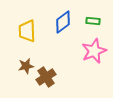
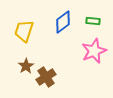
yellow trapezoid: moved 3 px left; rotated 20 degrees clockwise
brown star: rotated 21 degrees counterclockwise
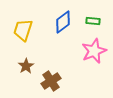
yellow trapezoid: moved 1 px left, 1 px up
brown cross: moved 5 px right, 4 px down
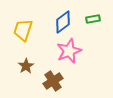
green rectangle: moved 2 px up; rotated 16 degrees counterclockwise
pink star: moved 25 px left
brown cross: moved 2 px right
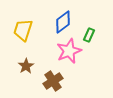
green rectangle: moved 4 px left, 16 px down; rotated 56 degrees counterclockwise
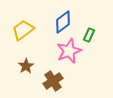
yellow trapezoid: rotated 35 degrees clockwise
